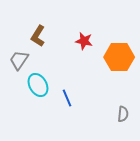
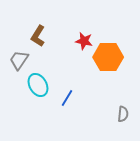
orange hexagon: moved 11 px left
blue line: rotated 54 degrees clockwise
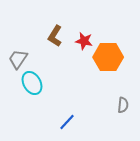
brown L-shape: moved 17 px right
gray trapezoid: moved 1 px left, 1 px up
cyan ellipse: moved 6 px left, 2 px up
blue line: moved 24 px down; rotated 12 degrees clockwise
gray semicircle: moved 9 px up
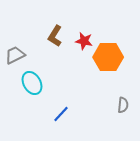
gray trapezoid: moved 3 px left, 4 px up; rotated 30 degrees clockwise
blue line: moved 6 px left, 8 px up
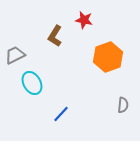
red star: moved 21 px up
orange hexagon: rotated 20 degrees counterclockwise
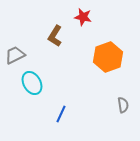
red star: moved 1 px left, 3 px up
gray semicircle: rotated 14 degrees counterclockwise
blue line: rotated 18 degrees counterclockwise
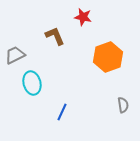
brown L-shape: rotated 125 degrees clockwise
cyan ellipse: rotated 15 degrees clockwise
blue line: moved 1 px right, 2 px up
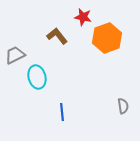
brown L-shape: moved 2 px right; rotated 15 degrees counterclockwise
orange hexagon: moved 1 px left, 19 px up
cyan ellipse: moved 5 px right, 6 px up
gray semicircle: moved 1 px down
blue line: rotated 30 degrees counterclockwise
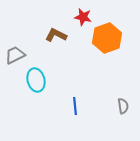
brown L-shape: moved 1 px left, 1 px up; rotated 25 degrees counterclockwise
cyan ellipse: moved 1 px left, 3 px down
blue line: moved 13 px right, 6 px up
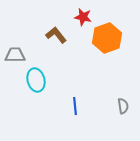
brown L-shape: rotated 25 degrees clockwise
gray trapezoid: rotated 25 degrees clockwise
